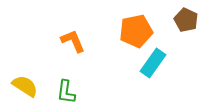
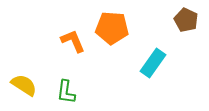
orange pentagon: moved 24 px left, 3 px up; rotated 16 degrees clockwise
yellow semicircle: moved 1 px left, 1 px up
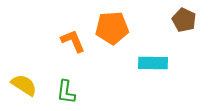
brown pentagon: moved 2 px left
orange pentagon: rotated 8 degrees counterclockwise
cyan rectangle: rotated 56 degrees clockwise
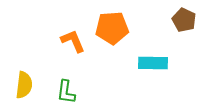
yellow semicircle: rotated 64 degrees clockwise
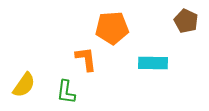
brown pentagon: moved 2 px right, 1 px down
orange L-shape: moved 13 px right, 18 px down; rotated 16 degrees clockwise
yellow semicircle: rotated 28 degrees clockwise
